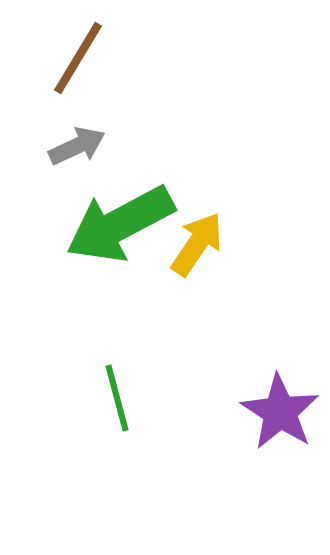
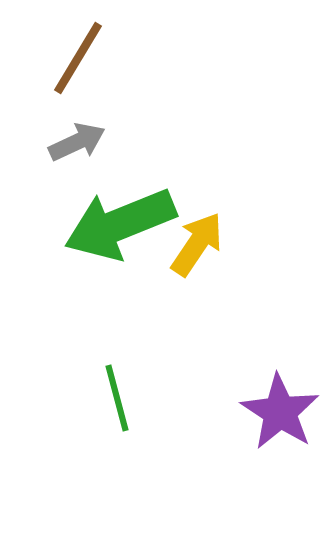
gray arrow: moved 4 px up
green arrow: rotated 6 degrees clockwise
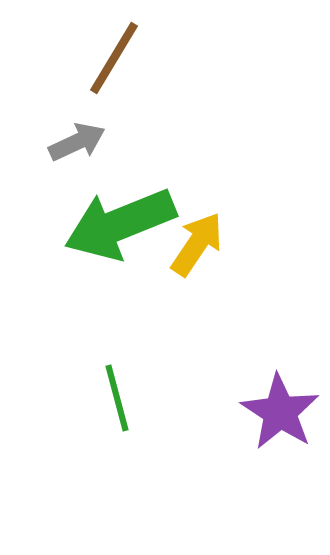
brown line: moved 36 px right
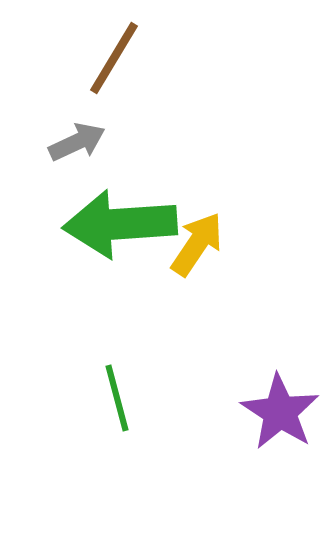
green arrow: rotated 18 degrees clockwise
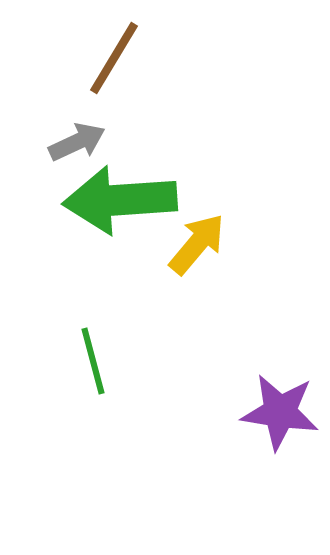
green arrow: moved 24 px up
yellow arrow: rotated 6 degrees clockwise
green line: moved 24 px left, 37 px up
purple star: rotated 24 degrees counterclockwise
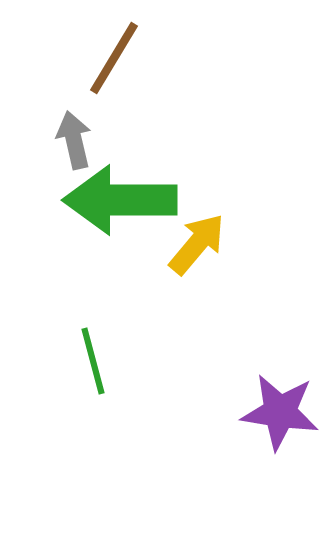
gray arrow: moved 3 px left, 2 px up; rotated 78 degrees counterclockwise
green arrow: rotated 4 degrees clockwise
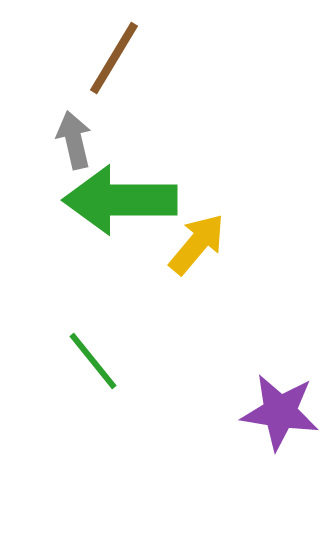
green line: rotated 24 degrees counterclockwise
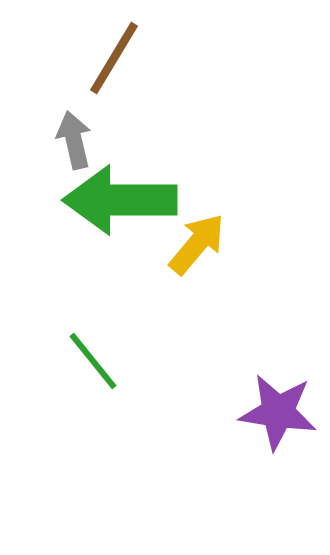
purple star: moved 2 px left
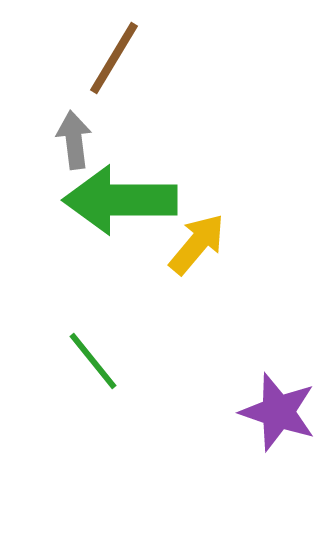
gray arrow: rotated 6 degrees clockwise
purple star: rotated 10 degrees clockwise
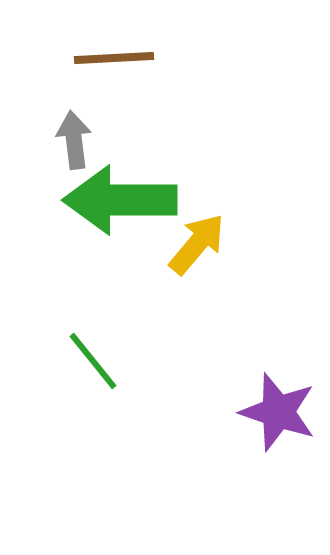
brown line: rotated 56 degrees clockwise
